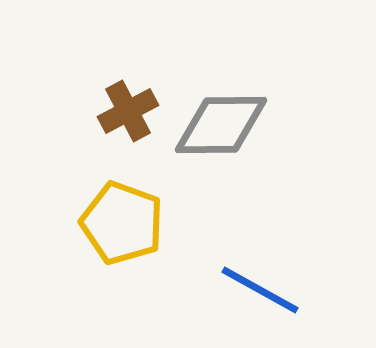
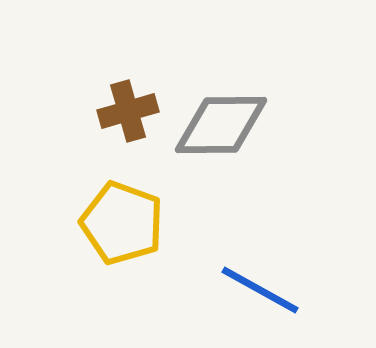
brown cross: rotated 12 degrees clockwise
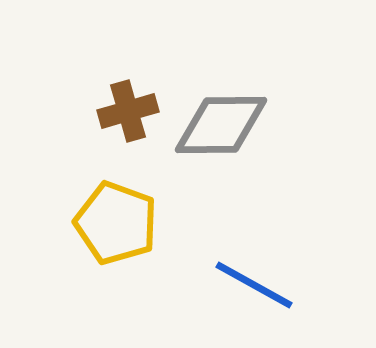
yellow pentagon: moved 6 px left
blue line: moved 6 px left, 5 px up
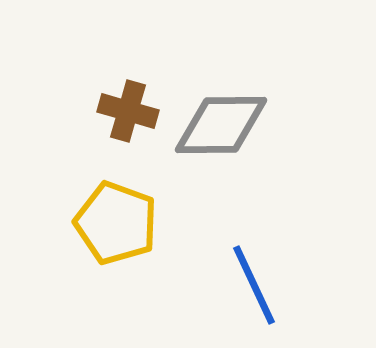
brown cross: rotated 32 degrees clockwise
blue line: rotated 36 degrees clockwise
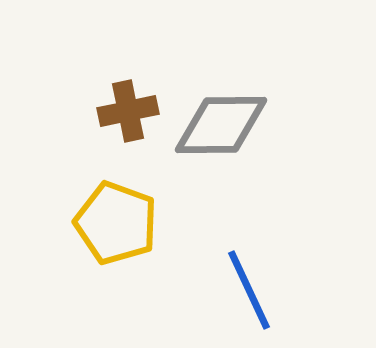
brown cross: rotated 28 degrees counterclockwise
blue line: moved 5 px left, 5 px down
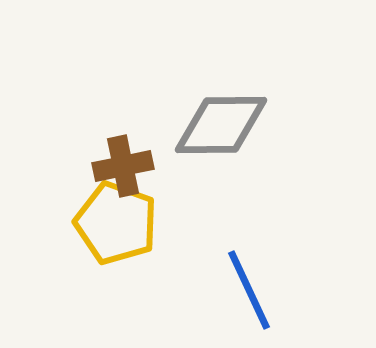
brown cross: moved 5 px left, 55 px down
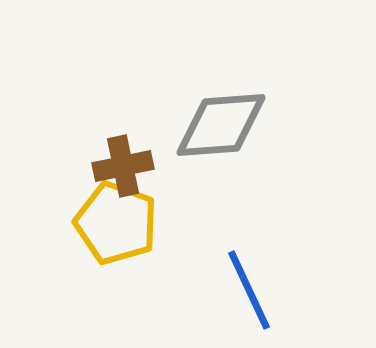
gray diamond: rotated 4 degrees counterclockwise
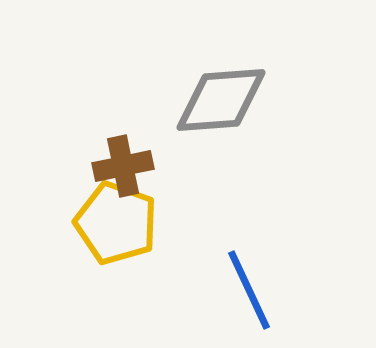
gray diamond: moved 25 px up
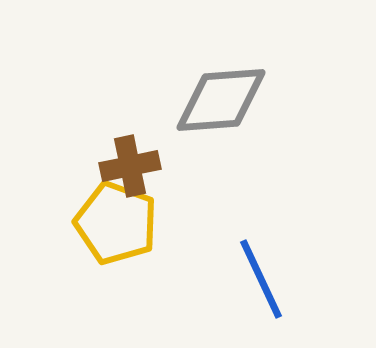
brown cross: moved 7 px right
blue line: moved 12 px right, 11 px up
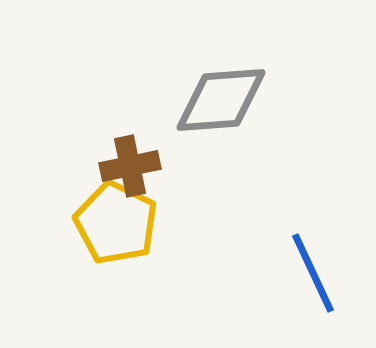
yellow pentagon: rotated 6 degrees clockwise
blue line: moved 52 px right, 6 px up
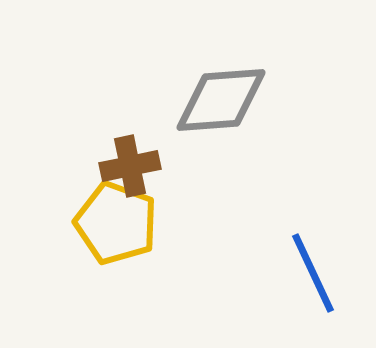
yellow pentagon: rotated 6 degrees counterclockwise
